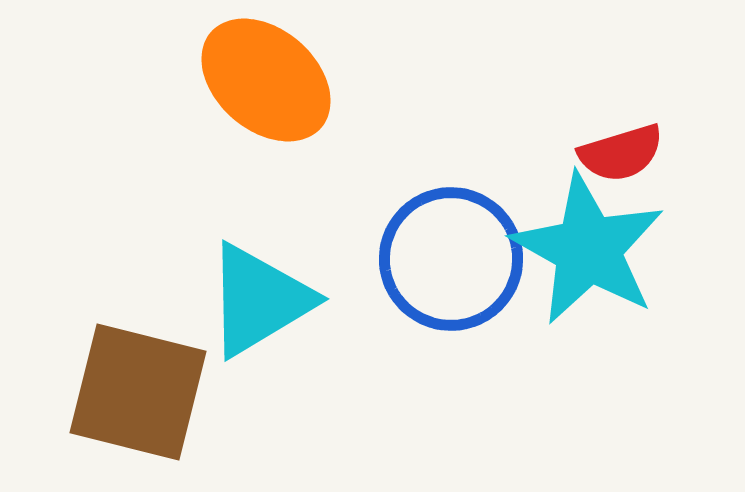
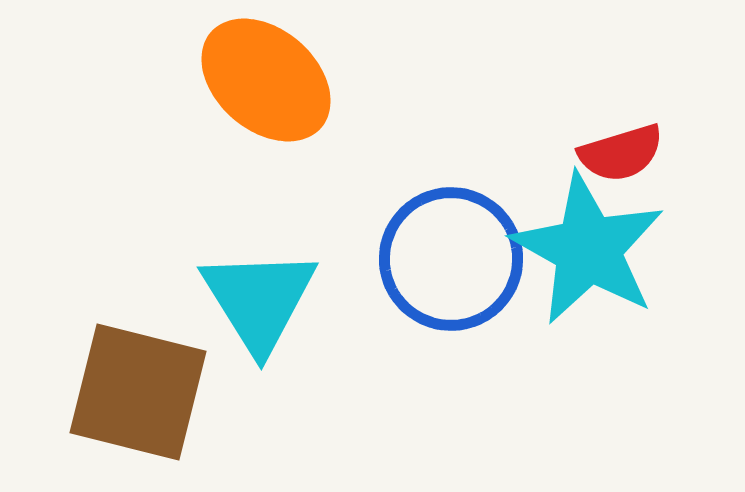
cyan triangle: rotated 31 degrees counterclockwise
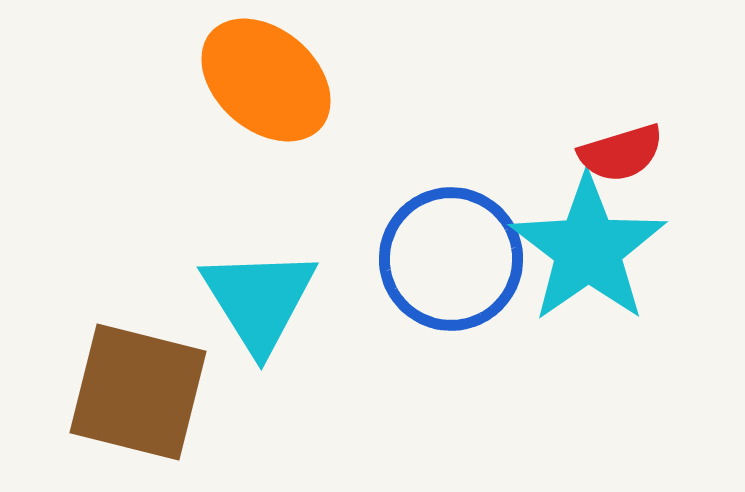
cyan star: rotated 8 degrees clockwise
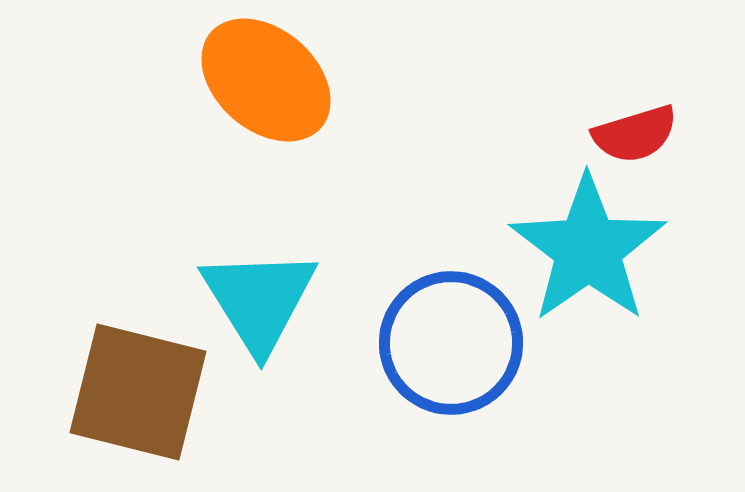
red semicircle: moved 14 px right, 19 px up
blue circle: moved 84 px down
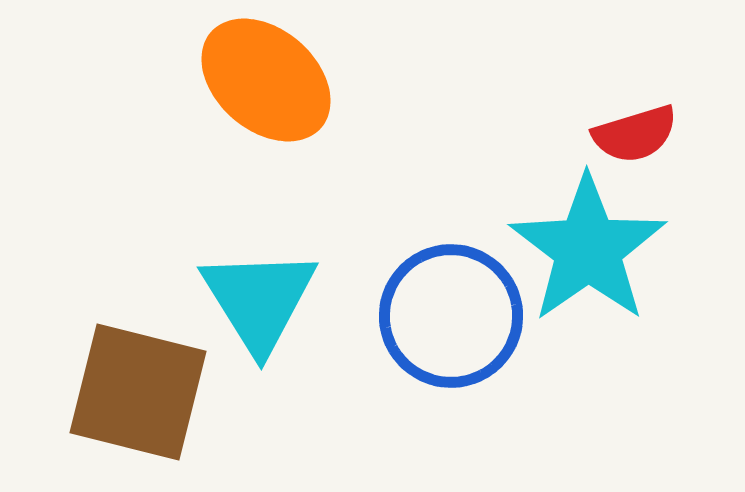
blue circle: moved 27 px up
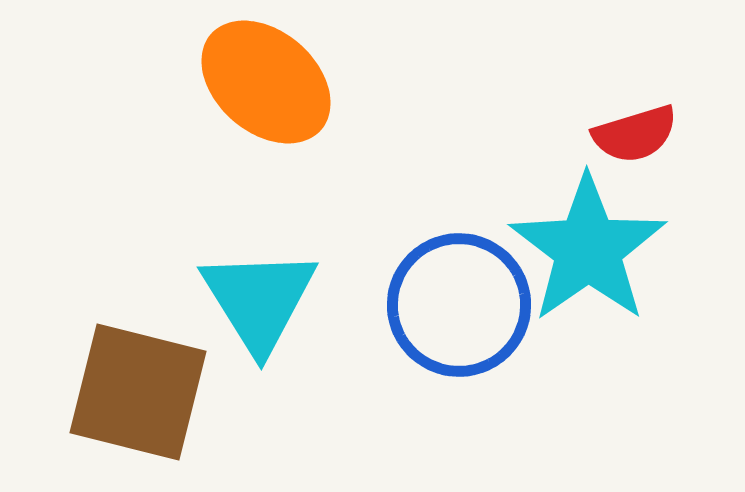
orange ellipse: moved 2 px down
blue circle: moved 8 px right, 11 px up
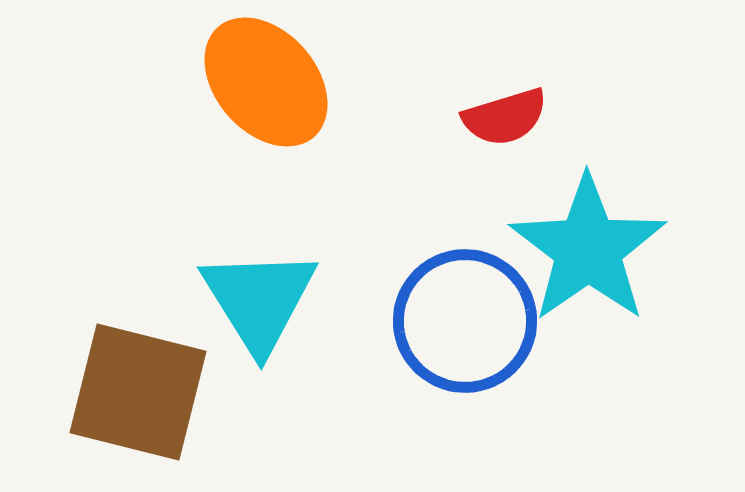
orange ellipse: rotated 8 degrees clockwise
red semicircle: moved 130 px left, 17 px up
blue circle: moved 6 px right, 16 px down
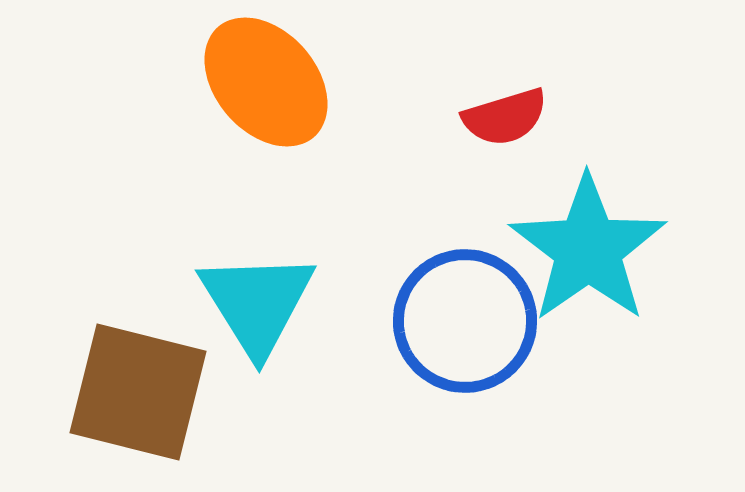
cyan triangle: moved 2 px left, 3 px down
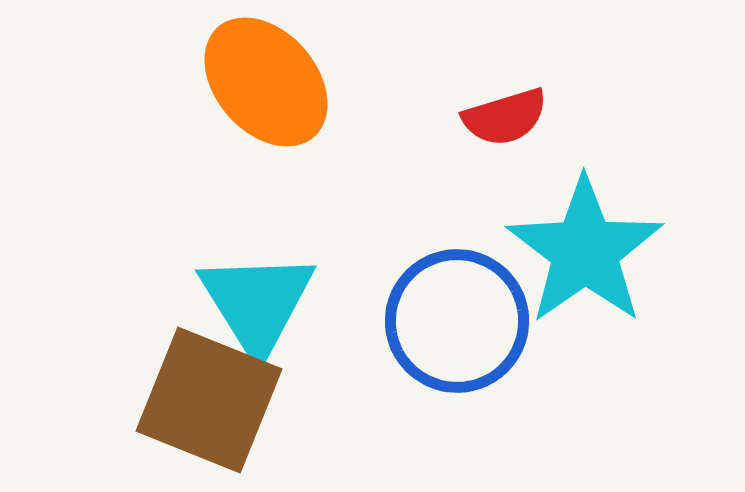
cyan star: moved 3 px left, 2 px down
blue circle: moved 8 px left
brown square: moved 71 px right, 8 px down; rotated 8 degrees clockwise
